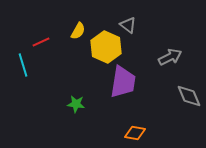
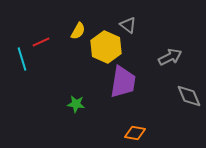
cyan line: moved 1 px left, 6 px up
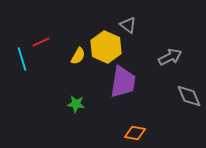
yellow semicircle: moved 25 px down
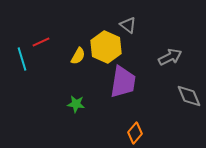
orange diamond: rotated 60 degrees counterclockwise
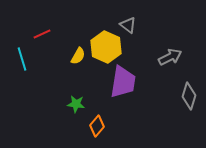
red line: moved 1 px right, 8 px up
gray diamond: rotated 40 degrees clockwise
orange diamond: moved 38 px left, 7 px up
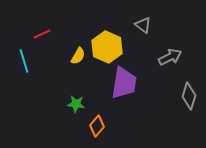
gray triangle: moved 15 px right
yellow hexagon: moved 1 px right
cyan line: moved 2 px right, 2 px down
purple trapezoid: moved 1 px right, 1 px down
